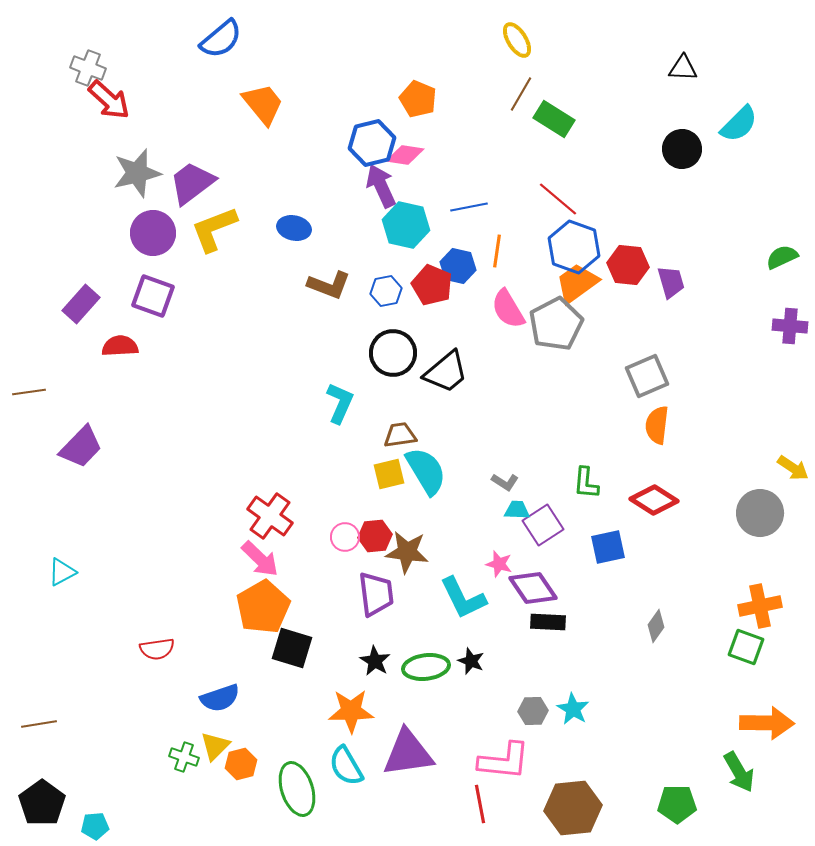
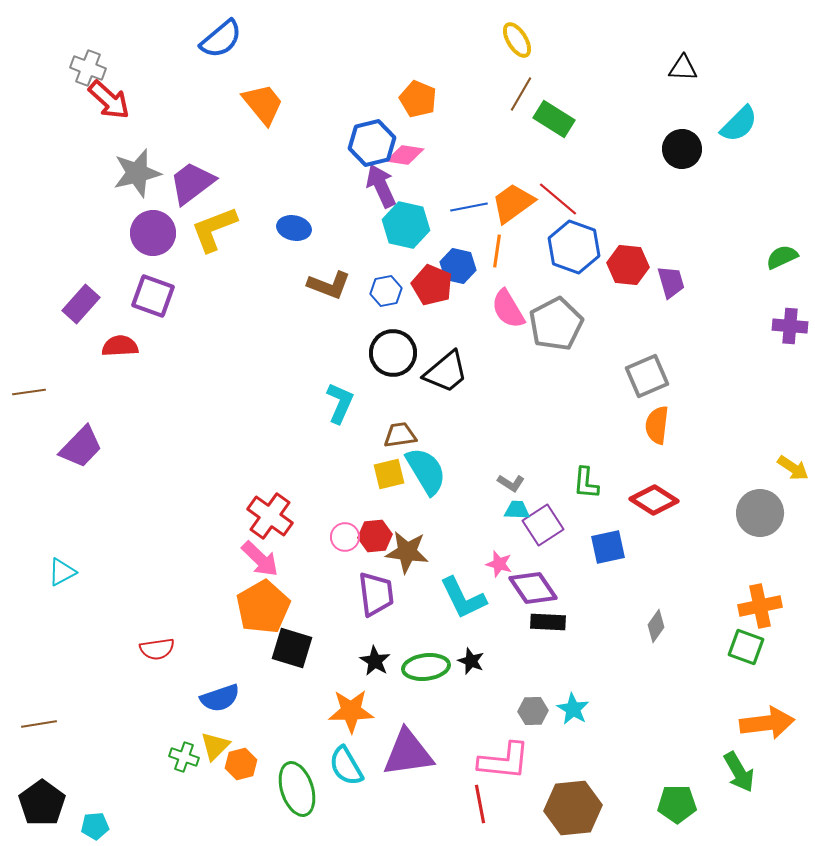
orange trapezoid at (577, 283): moved 64 px left, 80 px up
gray L-shape at (505, 482): moved 6 px right, 1 px down
orange arrow at (767, 723): rotated 8 degrees counterclockwise
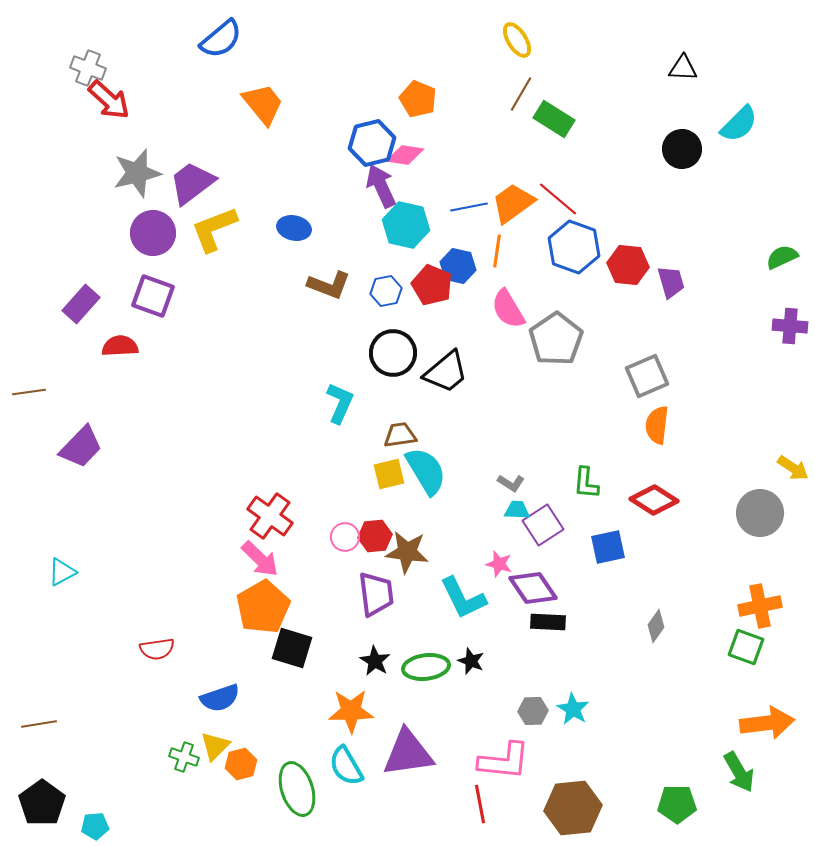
gray pentagon at (556, 324): moved 15 px down; rotated 6 degrees counterclockwise
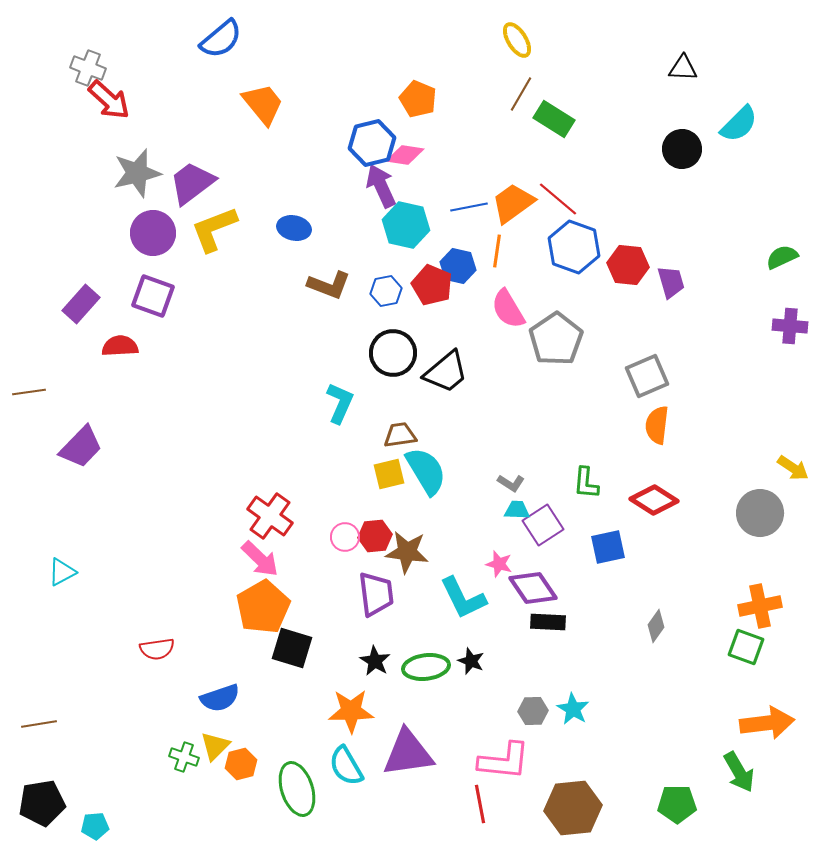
black pentagon at (42, 803): rotated 27 degrees clockwise
